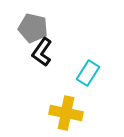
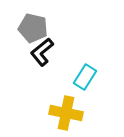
black L-shape: rotated 16 degrees clockwise
cyan rectangle: moved 3 px left, 4 px down
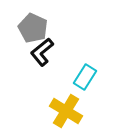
gray pentagon: rotated 12 degrees clockwise
yellow cross: moved 2 px up; rotated 20 degrees clockwise
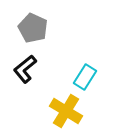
black L-shape: moved 17 px left, 17 px down
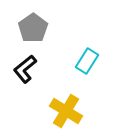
gray pentagon: rotated 12 degrees clockwise
cyan rectangle: moved 2 px right, 16 px up
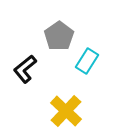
gray pentagon: moved 26 px right, 8 px down
yellow cross: rotated 12 degrees clockwise
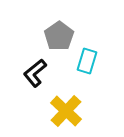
cyan rectangle: rotated 15 degrees counterclockwise
black L-shape: moved 10 px right, 4 px down
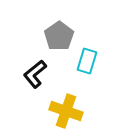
black L-shape: moved 1 px down
yellow cross: rotated 24 degrees counterclockwise
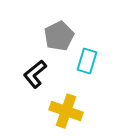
gray pentagon: rotated 8 degrees clockwise
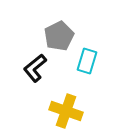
black L-shape: moved 6 px up
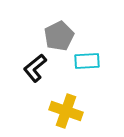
cyan rectangle: rotated 70 degrees clockwise
